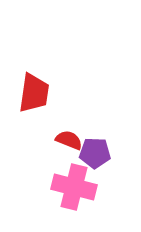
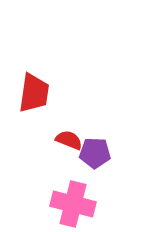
pink cross: moved 1 px left, 17 px down
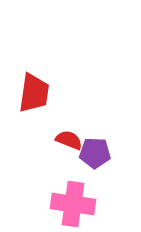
pink cross: rotated 6 degrees counterclockwise
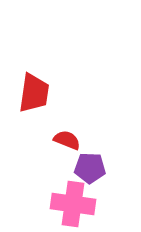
red semicircle: moved 2 px left
purple pentagon: moved 5 px left, 15 px down
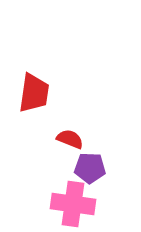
red semicircle: moved 3 px right, 1 px up
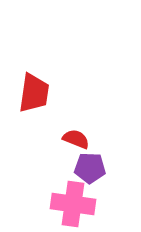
red semicircle: moved 6 px right
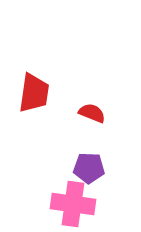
red semicircle: moved 16 px right, 26 px up
purple pentagon: moved 1 px left
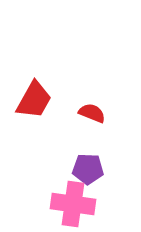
red trapezoid: moved 7 px down; rotated 21 degrees clockwise
purple pentagon: moved 1 px left, 1 px down
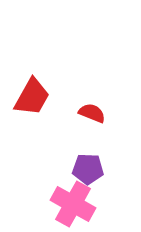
red trapezoid: moved 2 px left, 3 px up
pink cross: rotated 21 degrees clockwise
